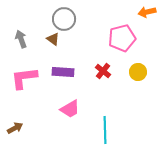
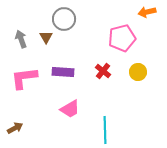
brown triangle: moved 7 px left, 2 px up; rotated 24 degrees clockwise
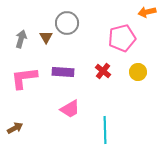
gray circle: moved 3 px right, 4 px down
gray arrow: rotated 36 degrees clockwise
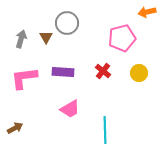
yellow circle: moved 1 px right, 1 px down
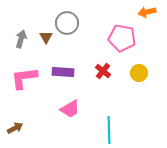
pink pentagon: rotated 24 degrees clockwise
cyan line: moved 4 px right
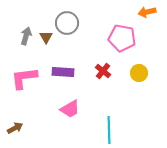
gray arrow: moved 5 px right, 3 px up
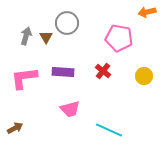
pink pentagon: moved 3 px left
yellow circle: moved 5 px right, 3 px down
pink trapezoid: rotated 15 degrees clockwise
cyan line: rotated 64 degrees counterclockwise
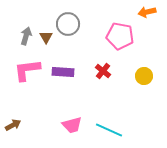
gray circle: moved 1 px right, 1 px down
pink pentagon: moved 1 px right, 2 px up
pink L-shape: moved 3 px right, 8 px up
pink trapezoid: moved 2 px right, 16 px down
brown arrow: moved 2 px left, 3 px up
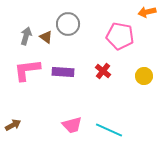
brown triangle: rotated 24 degrees counterclockwise
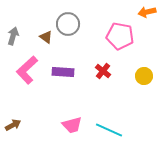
gray arrow: moved 13 px left
pink L-shape: rotated 36 degrees counterclockwise
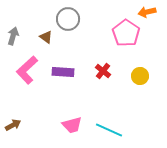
gray circle: moved 5 px up
pink pentagon: moved 6 px right, 3 px up; rotated 24 degrees clockwise
yellow circle: moved 4 px left
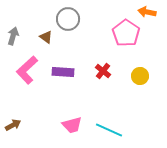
orange arrow: rotated 24 degrees clockwise
